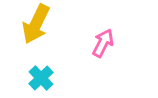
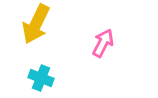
cyan cross: rotated 25 degrees counterclockwise
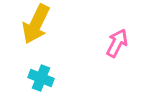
pink arrow: moved 14 px right
